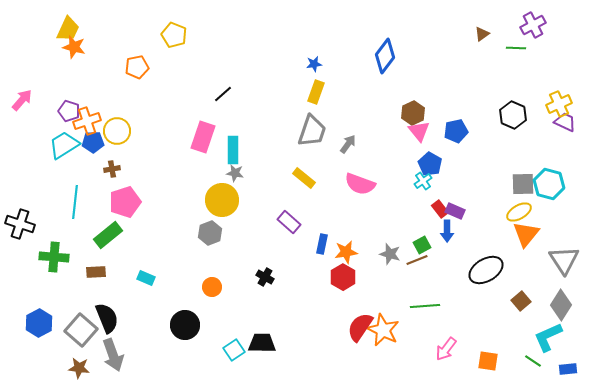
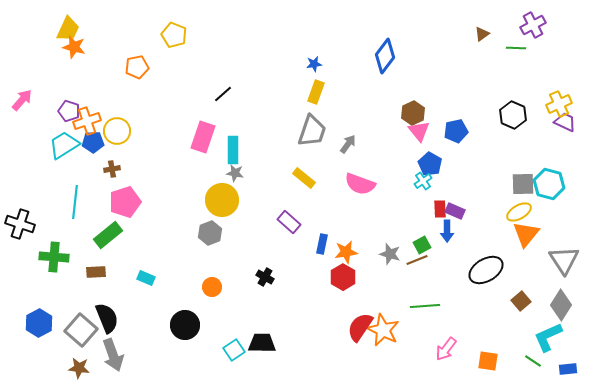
red rectangle at (440, 209): rotated 36 degrees clockwise
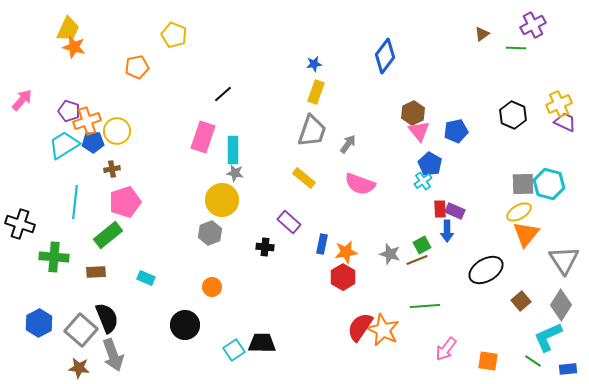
black cross at (265, 277): moved 30 px up; rotated 24 degrees counterclockwise
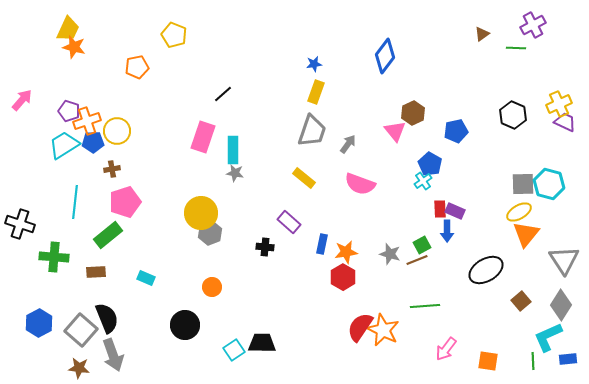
pink triangle at (419, 131): moved 24 px left
yellow circle at (222, 200): moved 21 px left, 13 px down
green line at (533, 361): rotated 54 degrees clockwise
blue rectangle at (568, 369): moved 10 px up
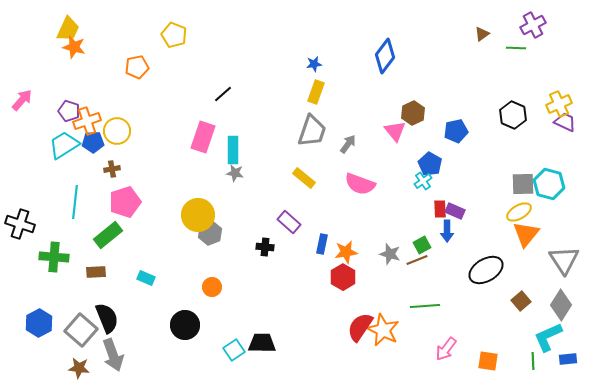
yellow circle at (201, 213): moved 3 px left, 2 px down
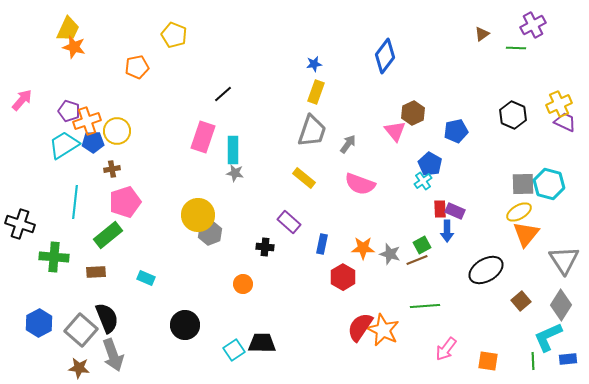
orange star at (346, 252): moved 17 px right, 4 px up; rotated 10 degrees clockwise
orange circle at (212, 287): moved 31 px right, 3 px up
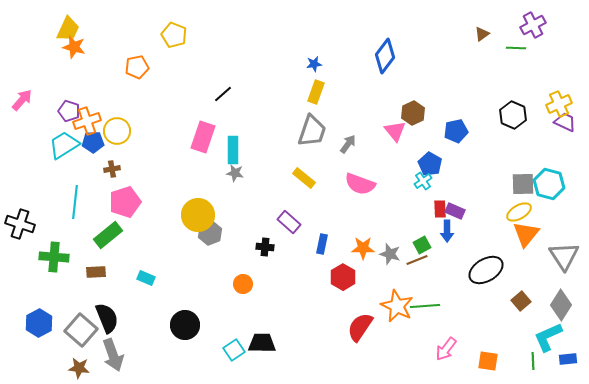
gray triangle at (564, 260): moved 4 px up
orange star at (383, 330): moved 14 px right, 24 px up
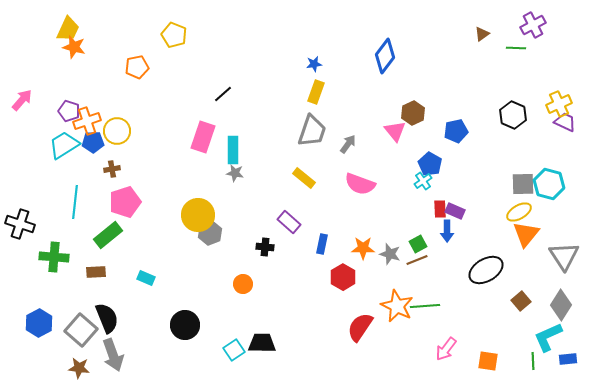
green square at (422, 245): moved 4 px left, 1 px up
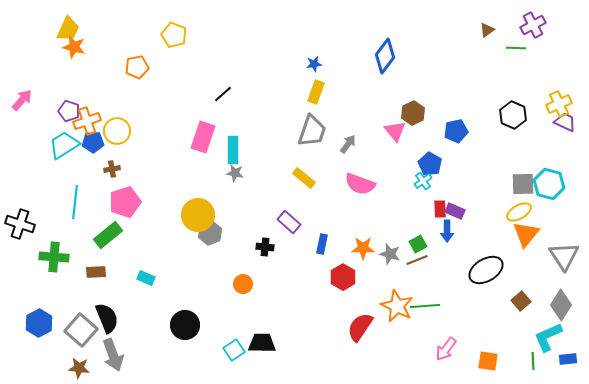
brown triangle at (482, 34): moved 5 px right, 4 px up
